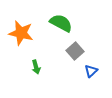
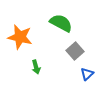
orange star: moved 1 px left, 4 px down
blue triangle: moved 4 px left, 3 px down
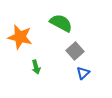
blue triangle: moved 4 px left, 1 px up
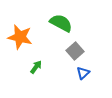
green arrow: rotated 128 degrees counterclockwise
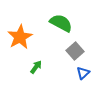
orange star: rotated 30 degrees clockwise
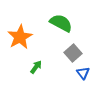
gray square: moved 2 px left, 2 px down
blue triangle: rotated 24 degrees counterclockwise
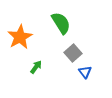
green semicircle: rotated 30 degrees clockwise
blue triangle: moved 2 px right, 1 px up
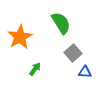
green arrow: moved 1 px left, 2 px down
blue triangle: rotated 48 degrees counterclockwise
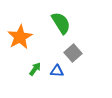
blue triangle: moved 28 px left, 1 px up
